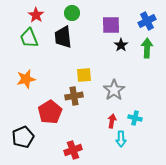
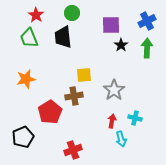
cyan arrow: rotated 14 degrees counterclockwise
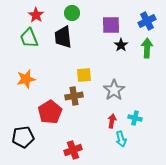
black pentagon: rotated 15 degrees clockwise
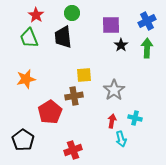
black pentagon: moved 3 px down; rotated 30 degrees counterclockwise
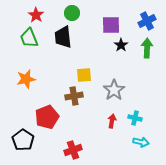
red pentagon: moved 3 px left, 5 px down; rotated 10 degrees clockwise
cyan arrow: moved 20 px right, 3 px down; rotated 63 degrees counterclockwise
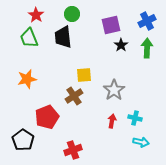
green circle: moved 1 px down
purple square: rotated 12 degrees counterclockwise
orange star: moved 1 px right
brown cross: rotated 24 degrees counterclockwise
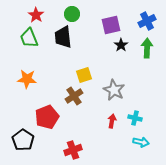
yellow square: rotated 14 degrees counterclockwise
orange star: rotated 18 degrees clockwise
gray star: rotated 10 degrees counterclockwise
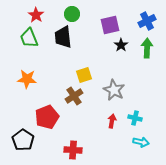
purple square: moved 1 px left
red cross: rotated 24 degrees clockwise
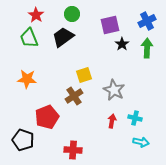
black trapezoid: rotated 60 degrees clockwise
black star: moved 1 px right, 1 px up
black pentagon: rotated 15 degrees counterclockwise
